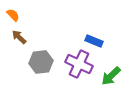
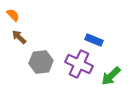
blue rectangle: moved 1 px up
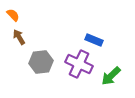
brown arrow: rotated 14 degrees clockwise
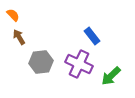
blue rectangle: moved 2 px left, 4 px up; rotated 30 degrees clockwise
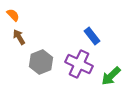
gray hexagon: rotated 15 degrees counterclockwise
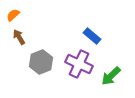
orange semicircle: rotated 88 degrees counterclockwise
blue rectangle: rotated 12 degrees counterclockwise
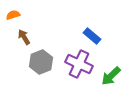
orange semicircle: rotated 24 degrees clockwise
brown arrow: moved 5 px right
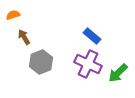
purple cross: moved 9 px right
green arrow: moved 7 px right, 3 px up
